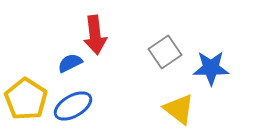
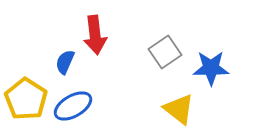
blue semicircle: moved 5 px left, 1 px up; rotated 40 degrees counterclockwise
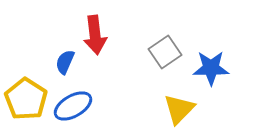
yellow triangle: rotated 36 degrees clockwise
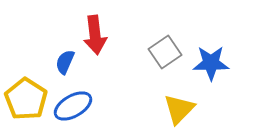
blue star: moved 5 px up
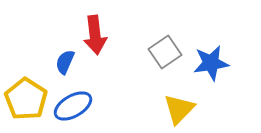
blue star: rotated 9 degrees counterclockwise
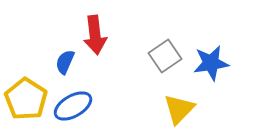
gray square: moved 4 px down
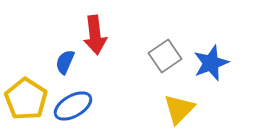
blue star: rotated 12 degrees counterclockwise
